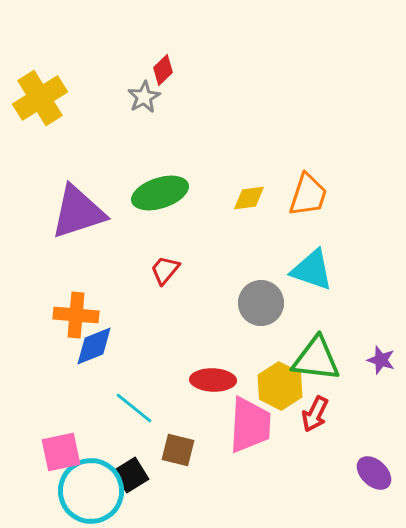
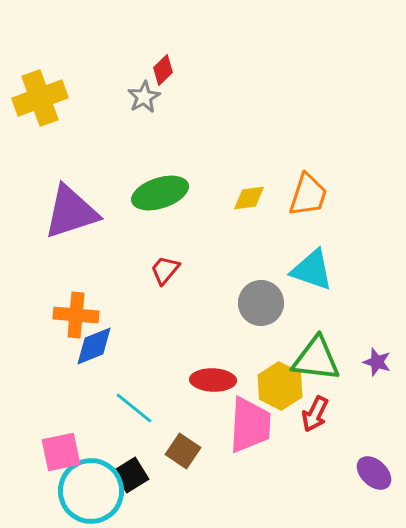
yellow cross: rotated 12 degrees clockwise
purple triangle: moved 7 px left
purple star: moved 4 px left, 2 px down
brown square: moved 5 px right, 1 px down; rotated 20 degrees clockwise
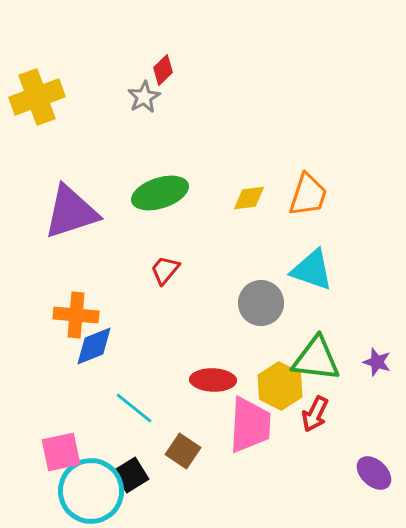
yellow cross: moved 3 px left, 1 px up
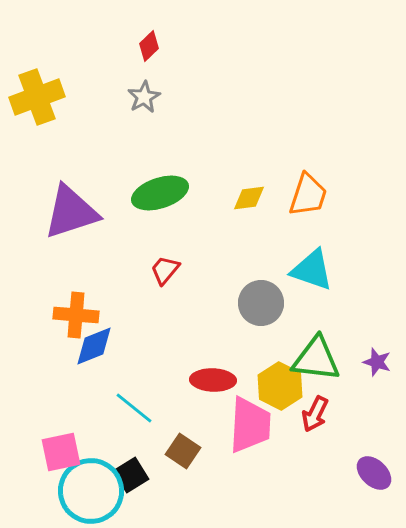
red diamond: moved 14 px left, 24 px up
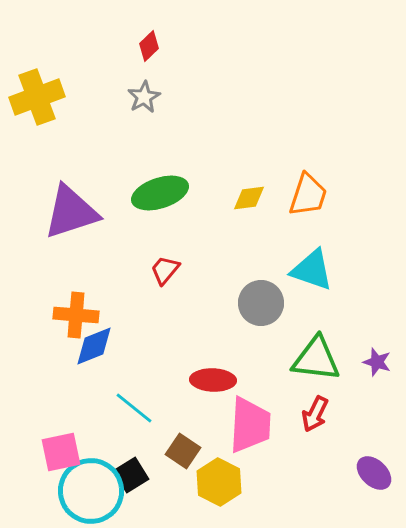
yellow hexagon: moved 61 px left, 96 px down
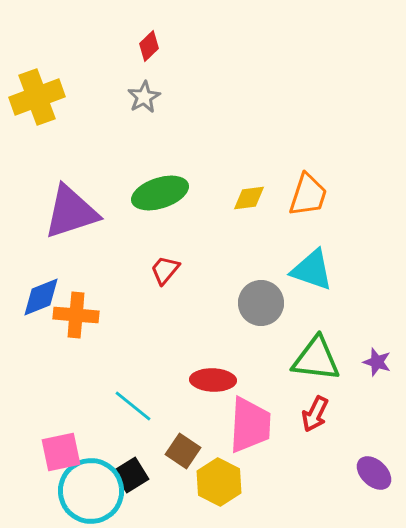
blue diamond: moved 53 px left, 49 px up
cyan line: moved 1 px left, 2 px up
